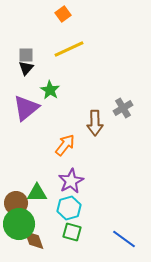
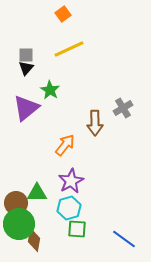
green square: moved 5 px right, 3 px up; rotated 12 degrees counterclockwise
brown diamond: rotated 30 degrees clockwise
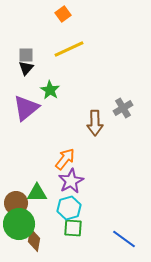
orange arrow: moved 14 px down
green square: moved 4 px left, 1 px up
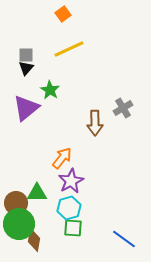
orange arrow: moved 3 px left, 1 px up
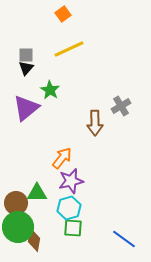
gray cross: moved 2 px left, 2 px up
purple star: rotated 15 degrees clockwise
green circle: moved 1 px left, 3 px down
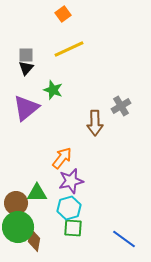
green star: moved 3 px right; rotated 12 degrees counterclockwise
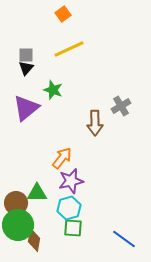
green circle: moved 2 px up
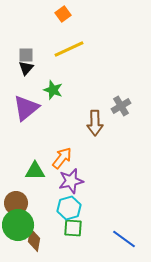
green triangle: moved 2 px left, 22 px up
